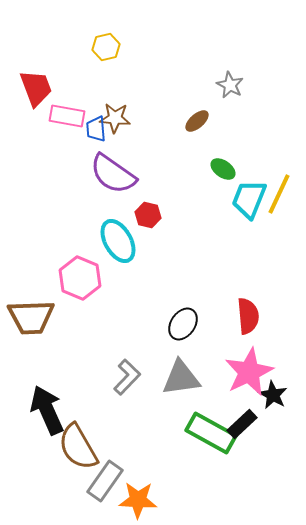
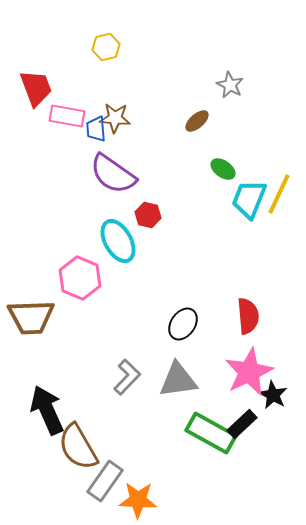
gray triangle: moved 3 px left, 2 px down
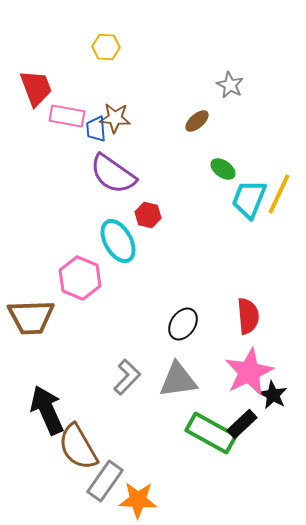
yellow hexagon: rotated 16 degrees clockwise
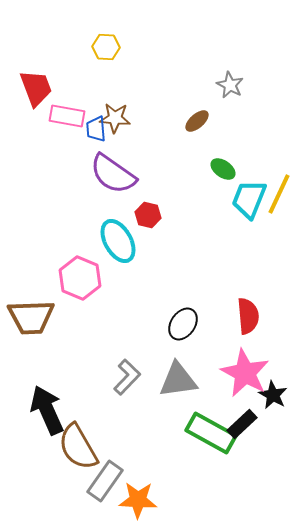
pink star: moved 4 px left, 1 px down; rotated 18 degrees counterclockwise
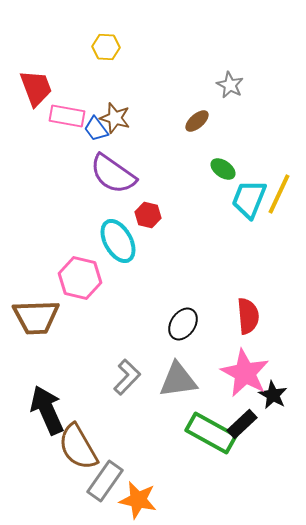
brown star: rotated 12 degrees clockwise
blue trapezoid: rotated 32 degrees counterclockwise
pink hexagon: rotated 9 degrees counterclockwise
brown trapezoid: moved 5 px right
orange star: rotated 9 degrees clockwise
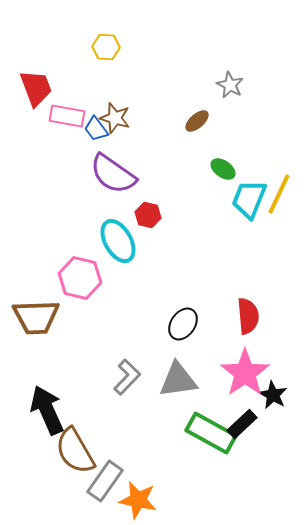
pink star: rotated 9 degrees clockwise
brown semicircle: moved 3 px left, 4 px down
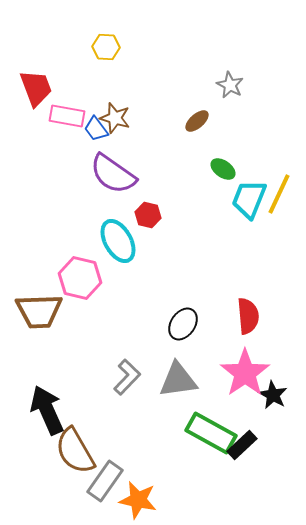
brown trapezoid: moved 3 px right, 6 px up
black rectangle: moved 21 px down
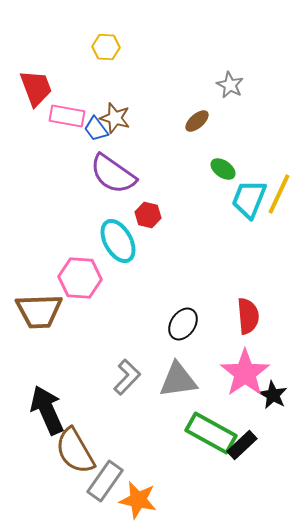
pink hexagon: rotated 9 degrees counterclockwise
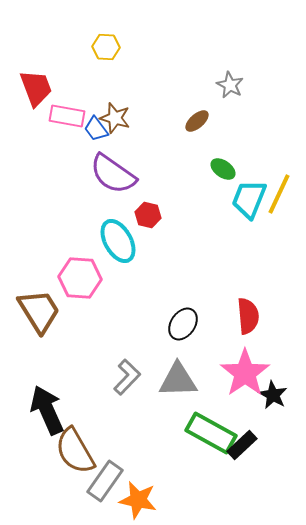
brown trapezoid: rotated 120 degrees counterclockwise
gray triangle: rotated 6 degrees clockwise
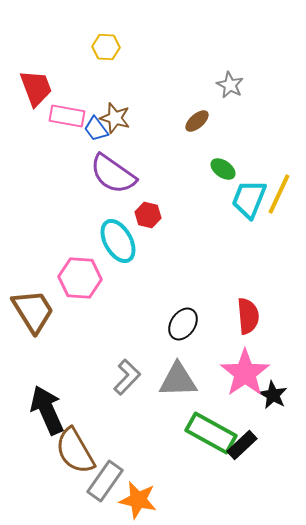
brown trapezoid: moved 6 px left
